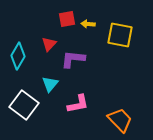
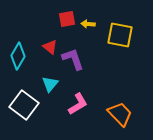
red triangle: moved 1 px right, 3 px down; rotated 35 degrees counterclockwise
purple L-shape: rotated 65 degrees clockwise
pink L-shape: rotated 20 degrees counterclockwise
orange trapezoid: moved 6 px up
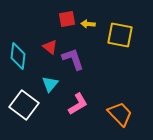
cyan diamond: rotated 24 degrees counterclockwise
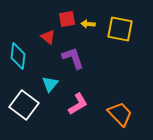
yellow square: moved 6 px up
red triangle: moved 2 px left, 10 px up
purple L-shape: moved 1 px up
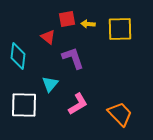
yellow square: rotated 12 degrees counterclockwise
white square: rotated 36 degrees counterclockwise
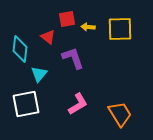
yellow arrow: moved 3 px down
cyan diamond: moved 2 px right, 7 px up
cyan triangle: moved 11 px left, 10 px up
white square: moved 2 px right, 1 px up; rotated 12 degrees counterclockwise
orange trapezoid: rotated 12 degrees clockwise
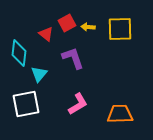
red square: moved 4 px down; rotated 18 degrees counterclockwise
red triangle: moved 2 px left, 3 px up
cyan diamond: moved 1 px left, 4 px down
orange trapezoid: rotated 60 degrees counterclockwise
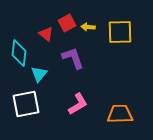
yellow square: moved 3 px down
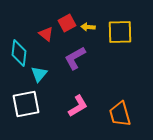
purple L-shape: moved 2 px right; rotated 100 degrees counterclockwise
pink L-shape: moved 2 px down
orange trapezoid: rotated 104 degrees counterclockwise
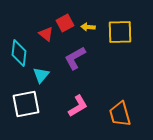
red square: moved 2 px left
cyan triangle: moved 2 px right, 1 px down
